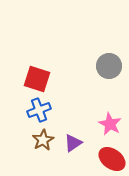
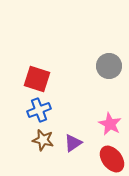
brown star: rotated 30 degrees counterclockwise
red ellipse: rotated 16 degrees clockwise
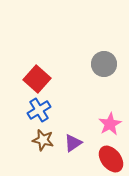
gray circle: moved 5 px left, 2 px up
red square: rotated 24 degrees clockwise
blue cross: rotated 10 degrees counterclockwise
pink star: rotated 15 degrees clockwise
red ellipse: moved 1 px left
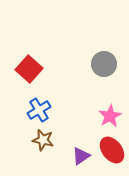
red square: moved 8 px left, 10 px up
pink star: moved 8 px up
purple triangle: moved 8 px right, 13 px down
red ellipse: moved 1 px right, 9 px up
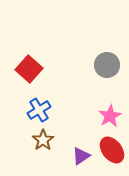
gray circle: moved 3 px right, 1 px down
brown star: rotated 25 degrees clockwise
